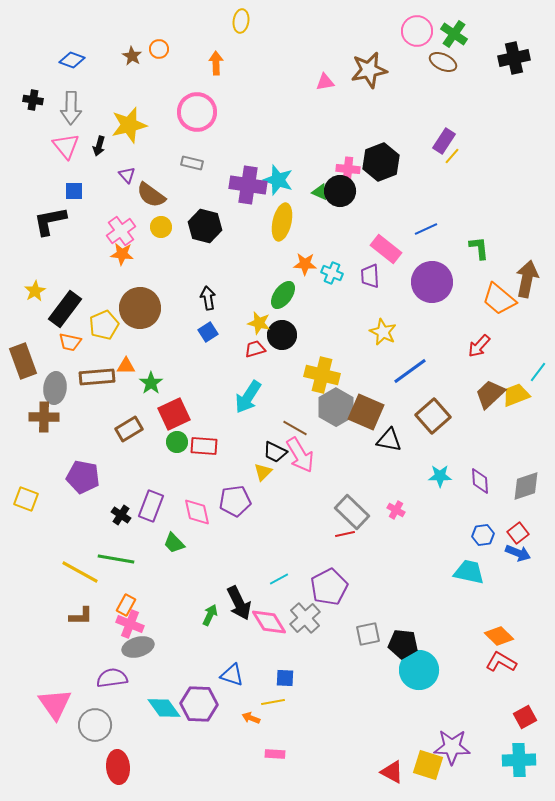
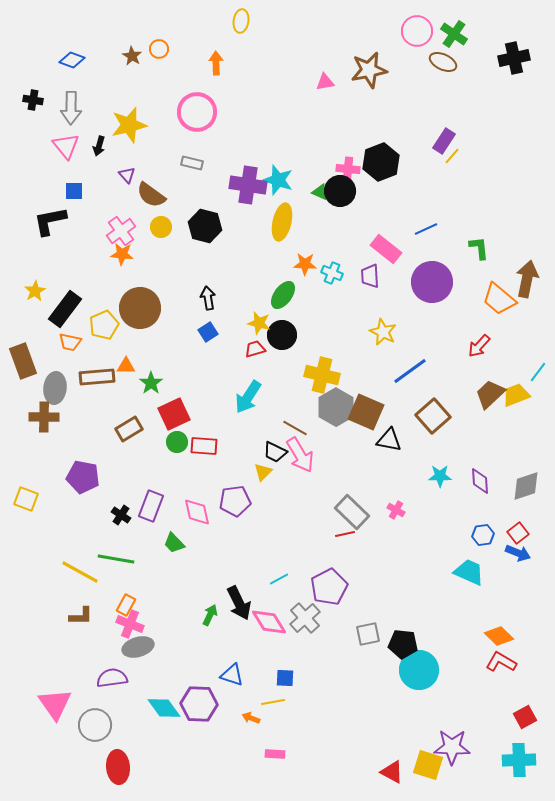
cyan trapezoid at (469, 572): rotated 12 degrees clockwise
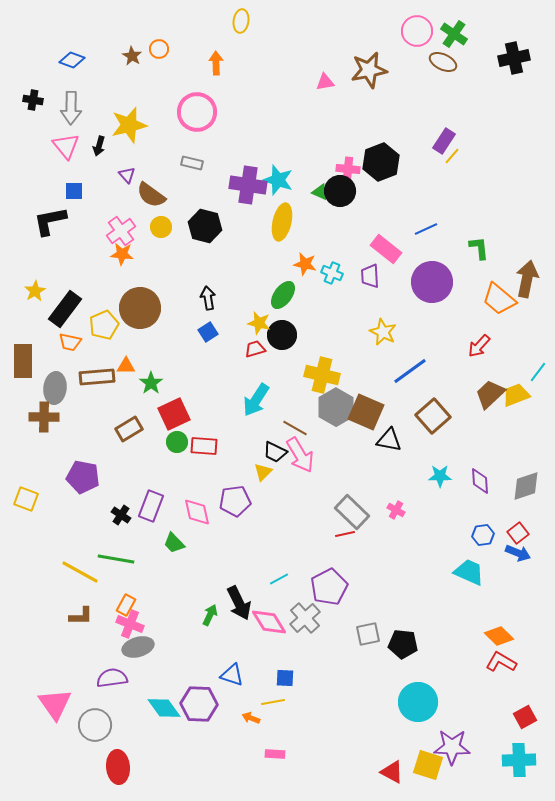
orange star at (305, 264): rotated 10 degrees clockwise
brown rectangle at (23, 361): rotated 20 degrees clockwise
cyan arrow at (248, 397): moved 8 px right, 3 px down
cyan circle at (419, 670): moved 1 px left, 32 px down
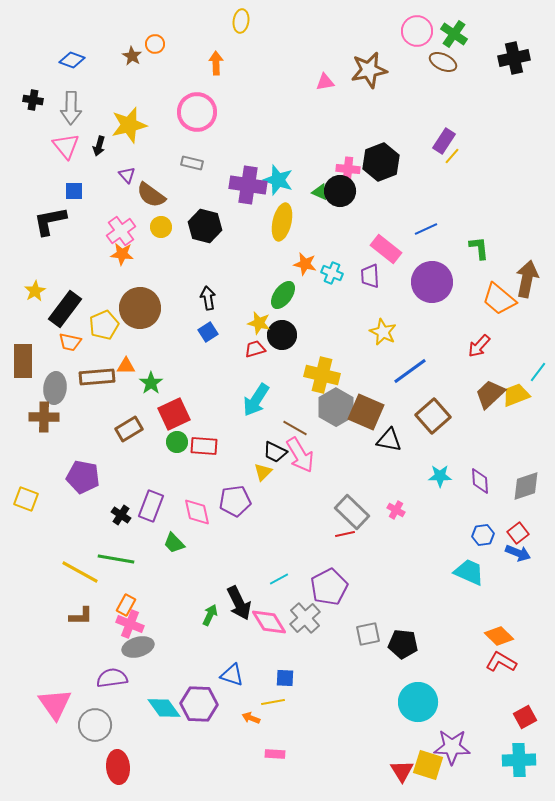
orange circle at (159, 49): moved 4 px left, 5 px up
red triangle at (392, 772): moved 10 px right, 1 px up; rotated 30 degrees clockwise
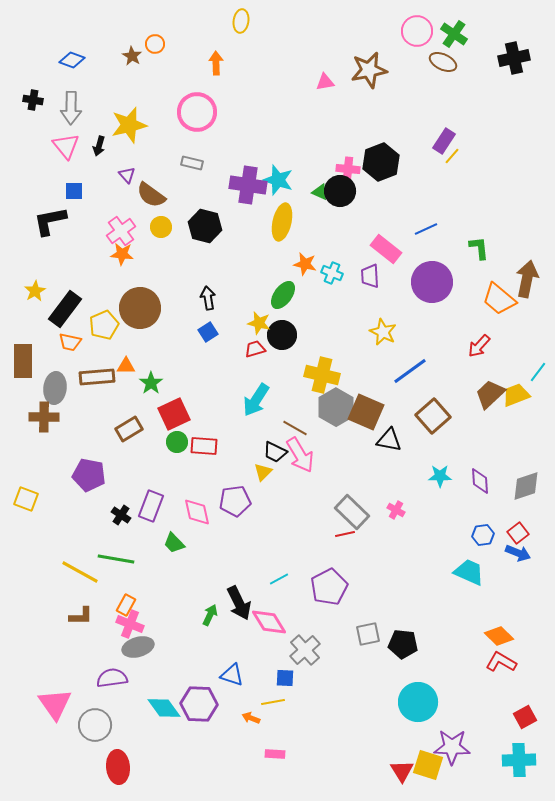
purple pentagon at (83, 477): moved 6 px right, 2 px up
gray cross at (305, 618): moved 32 px down
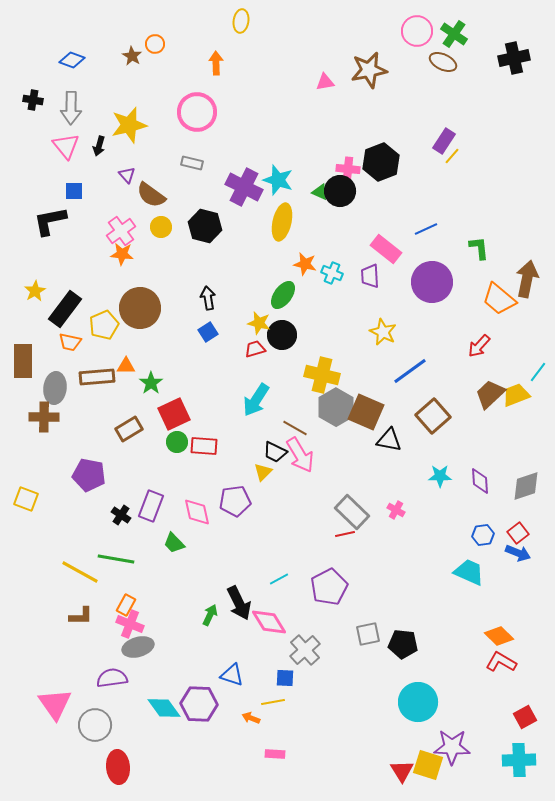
purple cross at (248, 185): moved 4 px left, 2 px down; rotated 18 degrees clockwise
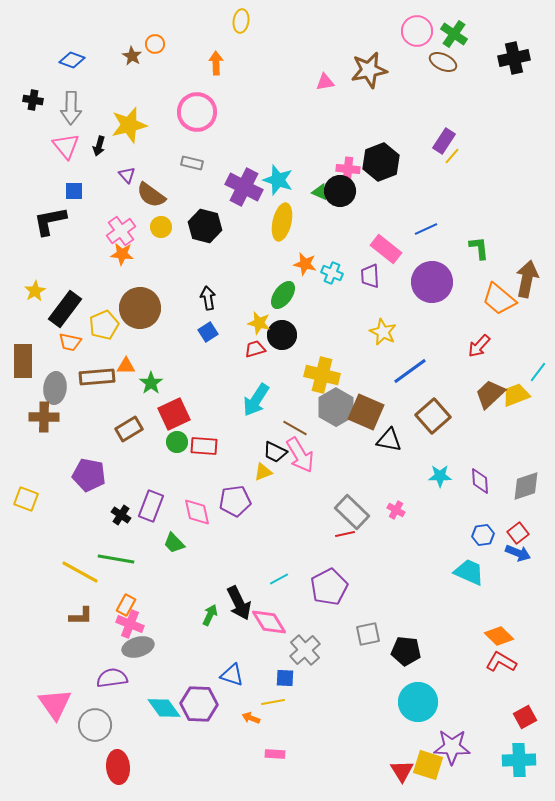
yellow triangle at (263, 472): rotated 24 degrees clockwise
black pentagon at (403, 644): moved 3 px right, 7 px down
